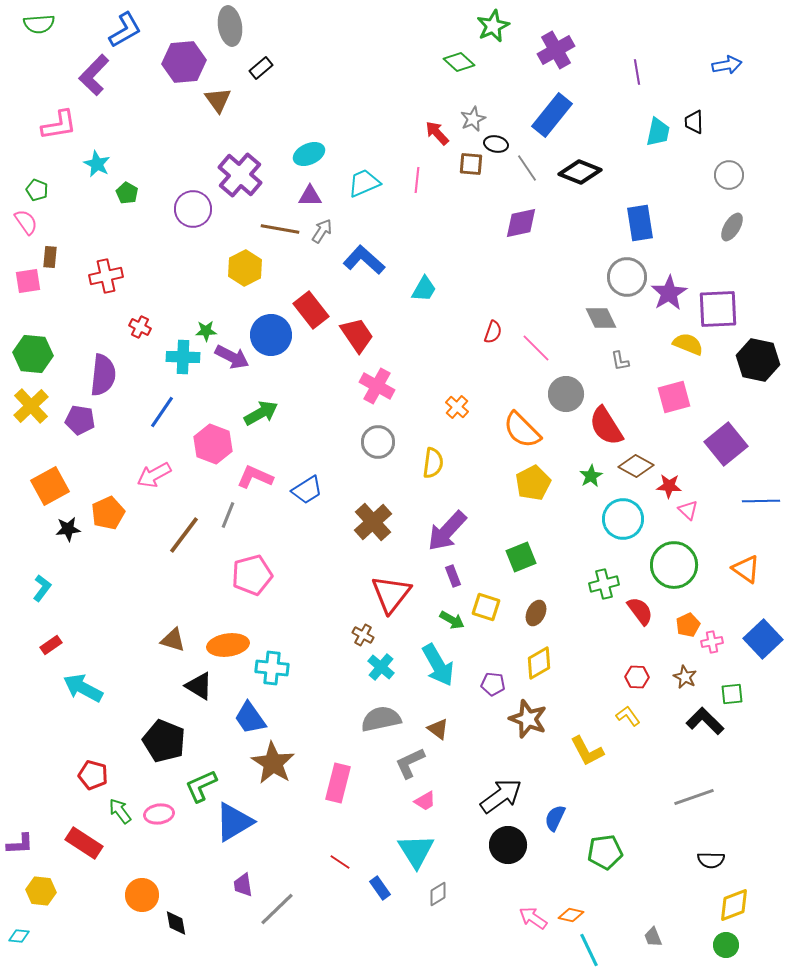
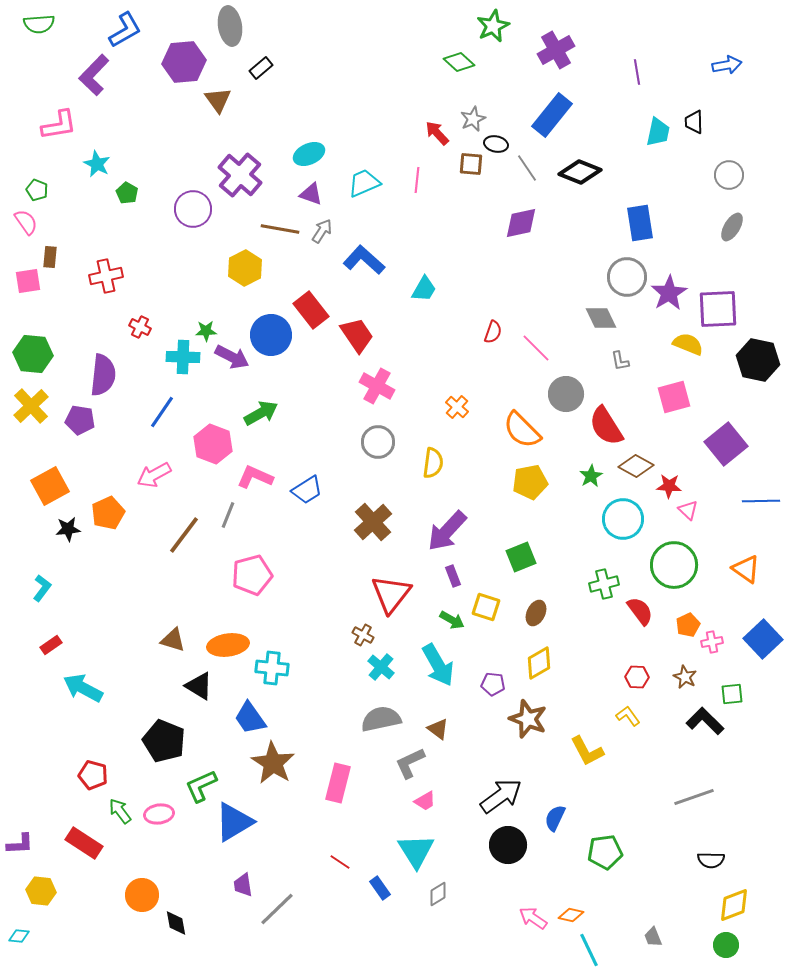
purple triangle at (310, 196): moved 1 px right, 2 px up; rotated 20 degrees clockwise
yellow pentagon at (533, 483): moved 3 px left, 1 px up; rotated 16 degrees clockwise
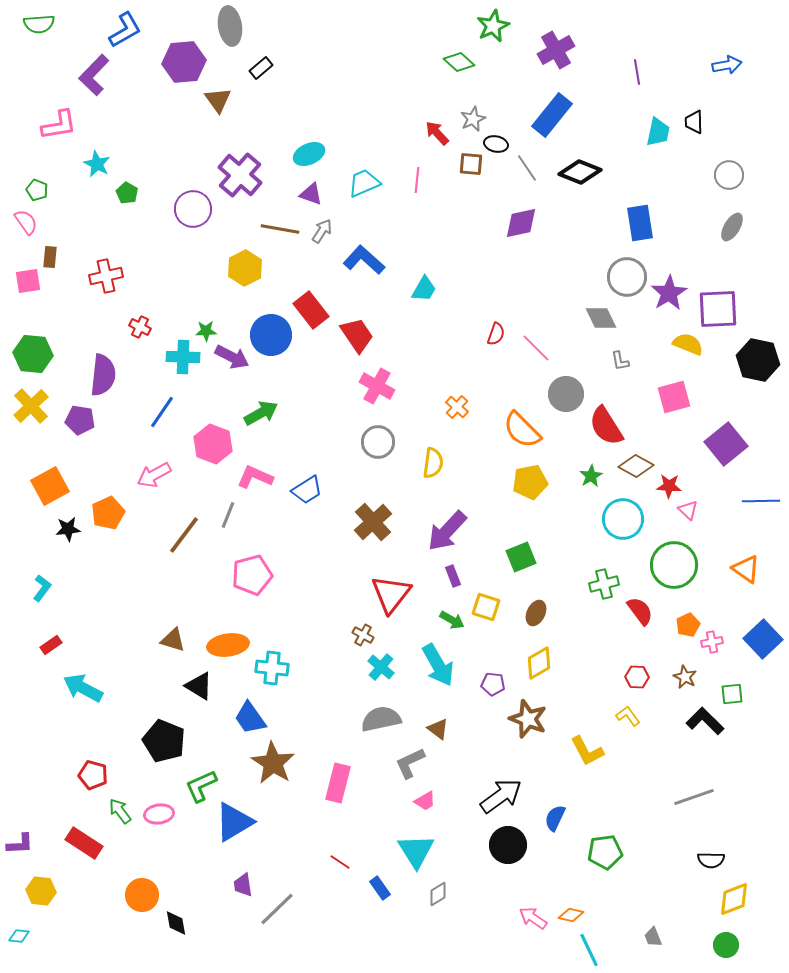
red semicircle at (493, 332): moved 3 px right, 2 px down
yellow diamond at (734, 905): moved 6 px up
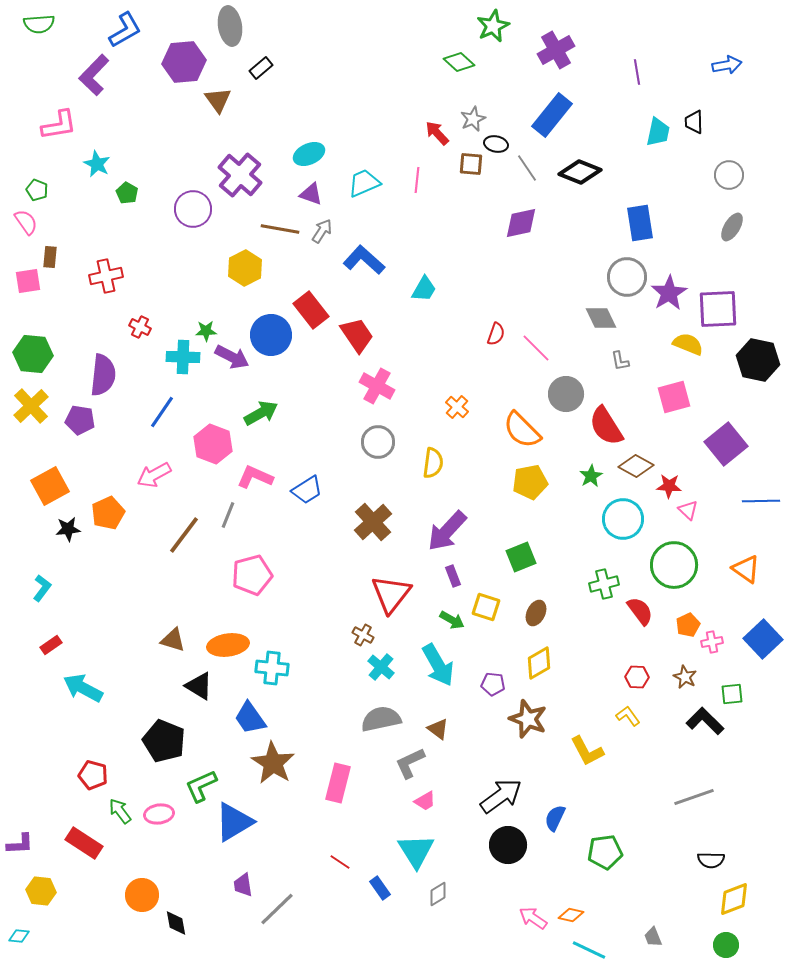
cyan line at (589, 950): rotated 40 degrees counterclockwise
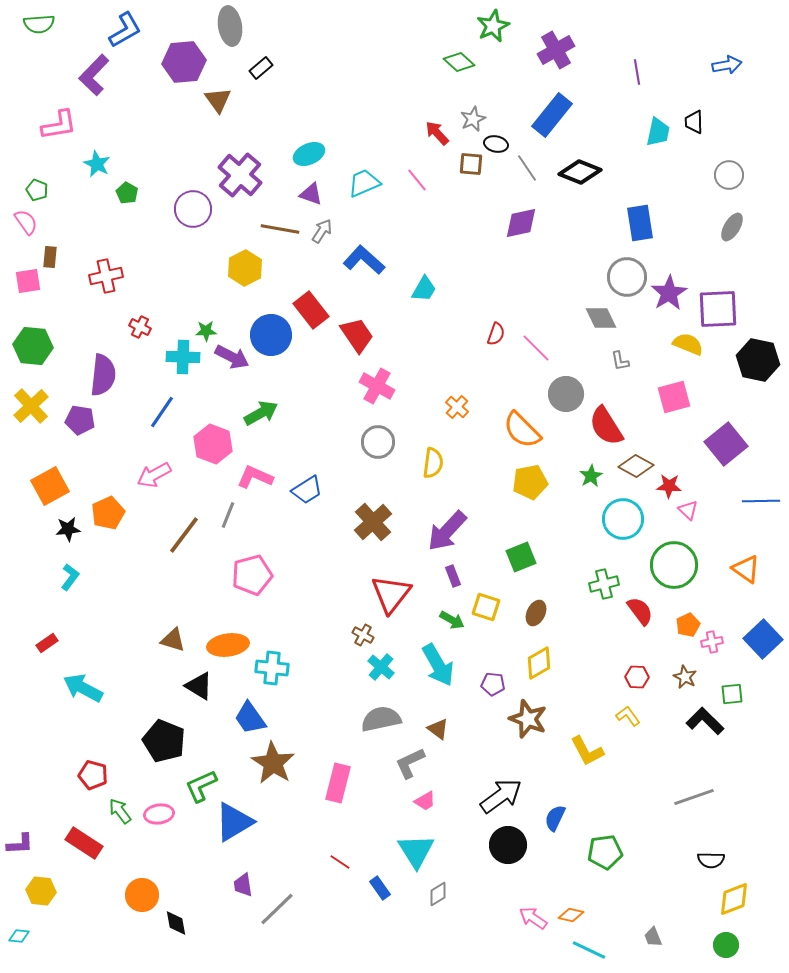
pink line at (417, 180): rotated 45 degrees counterclockwise
green hexagon at (33, 354): moved 8 px up
cyan L-shape at (42, 588): moved 28 px right, 11 px up
red rectangle at (51, 645): moved 4 px left, 2 px up
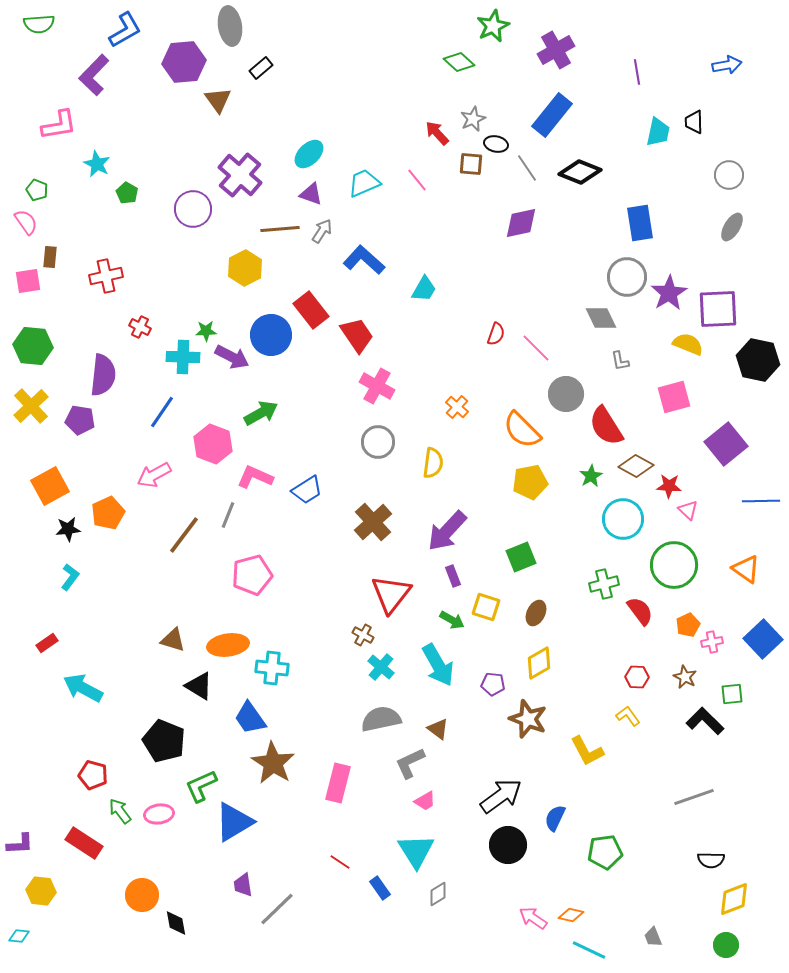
cyan ellipse at (309, 154): rotated 20 degrees counterclockwise
brown line at (280, 229): rotated 15 degrees counterclockwise
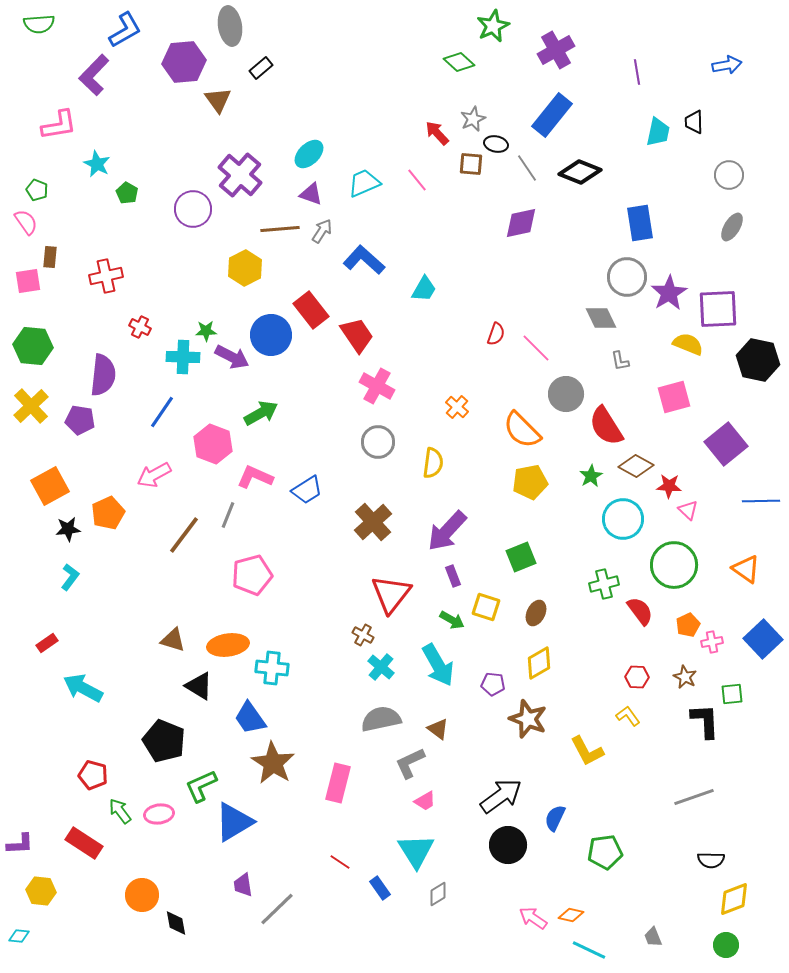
black L-shape at (705, 721): rotated 42 degrees clockwise
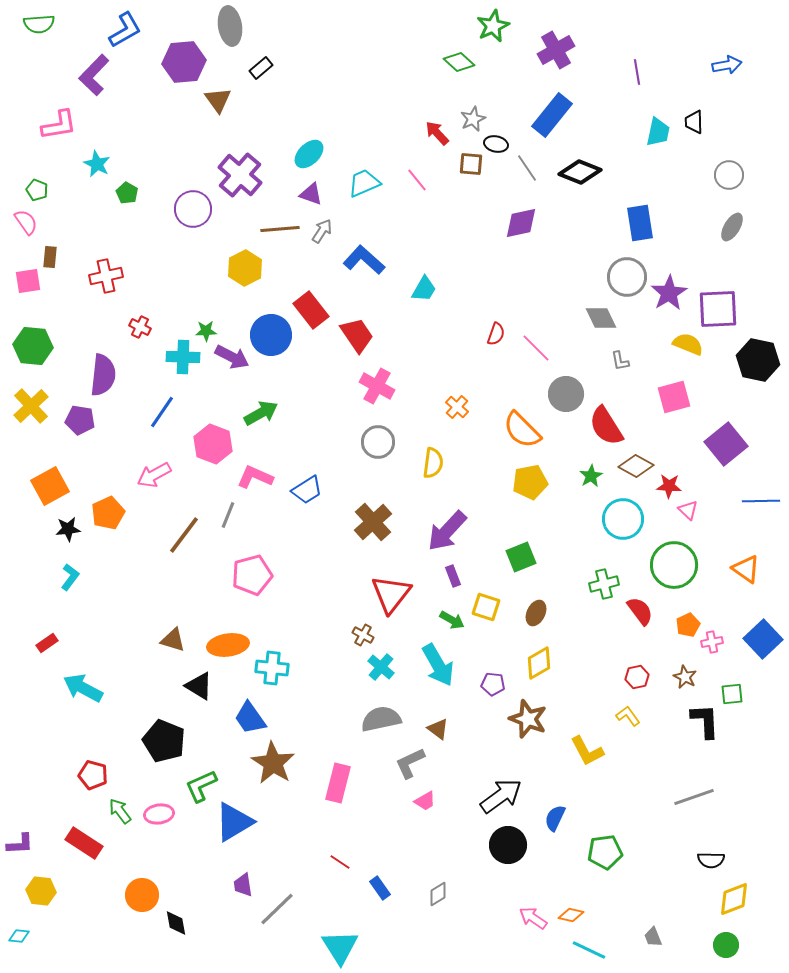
red hexagon at (637, 677): rotated 15 degrees counterclockwise
cyan triangle at (416, 851): moved 76 px left, 96 px down
